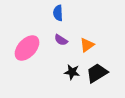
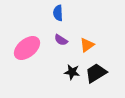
pink ellipse: rotated 8 degrees clockwise
black trapezoid: moved 1 px left
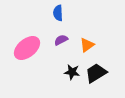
purple semicircle: rotated 120 degrees clockwise
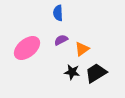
orange triangle: moved 5 px left, 4 px down
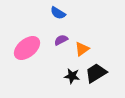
blue semicircle: rotated 56 degrees counterclockwise
black star: moved 4 px down
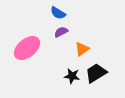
purple semicircle: moved 8 px up
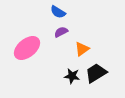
blue semicircle: moved 1 px up
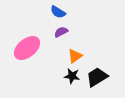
orange triangle: moved 7 px left, 7 px down
black trapezoid: moved 1 px right, 4 px down
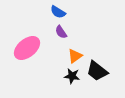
purple semicircle: rotated 96 degrees counterclockwise
black trapezoid: moved 6 px up; rotated 110 degrees counterclockwise
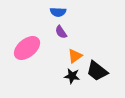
blue semicircle: rotated 28 degrees counterclockwise
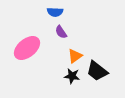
blue semicircle: moved 3 px left
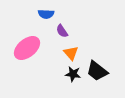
blue semicircle: moved 9 px left, 2 px down
purple semicircle: moved 1 px right, 1 px up
orange triangle: moved 4 px left, 3 px up; rotated 35 degrees counterclockwise
black star: moved 1 px right, 2 px up
